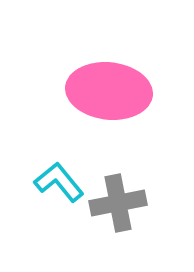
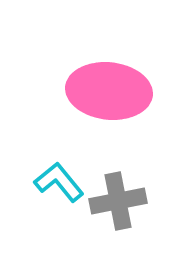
gray cross: moved 2 px up
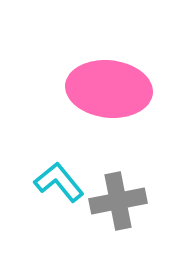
pink ellipse: moved 2 px up
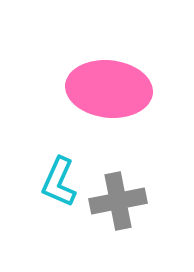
cyan L-shape: rotated 117 degrees counterclockwise
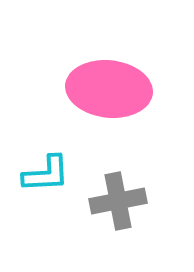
cyan L-shape: moved 13 px left, 8 px up; rotated 117 degrees counterclockwise
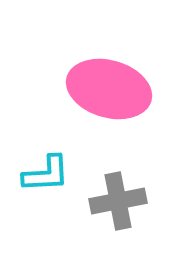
pink ellipse: rotated 10 degrees clockwise
